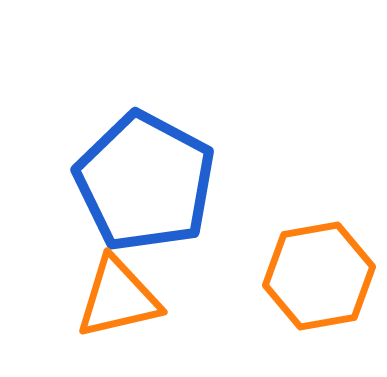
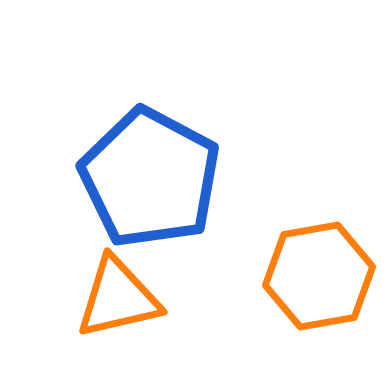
blue pentagon: moved 5 px right, 4 px up
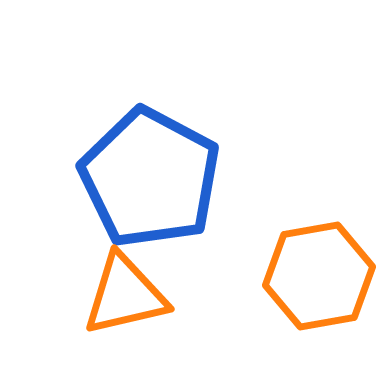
orange triangle: moved 7 px right, 3 px up
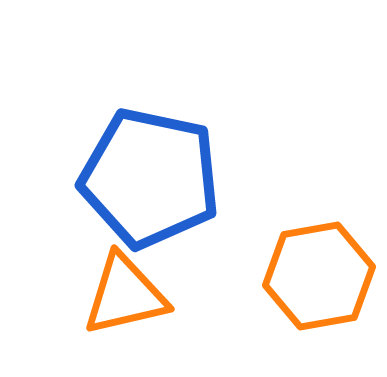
blue pentagon: rotated 16 degrees counterclockwise
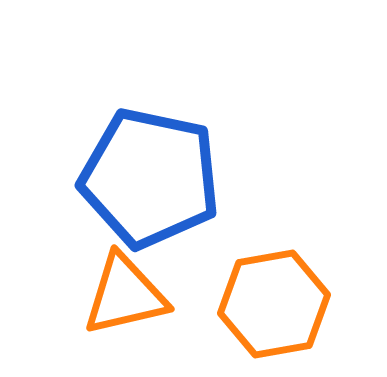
orange hexagon: moved 45 px left, 28 px down
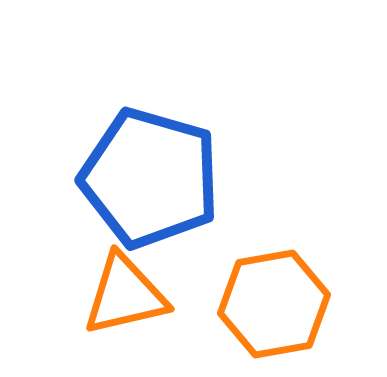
blue pentagon: rotated 4 degrees clockwise
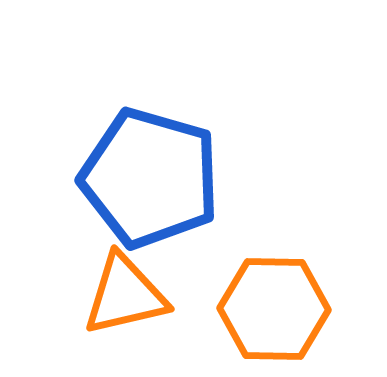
orange hexagon: moved 5 px down; rotated 11 degrees clockwise
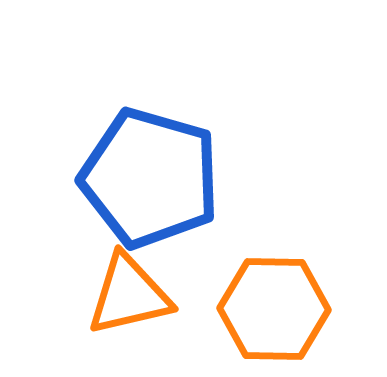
orange triangle: moved 4 px right
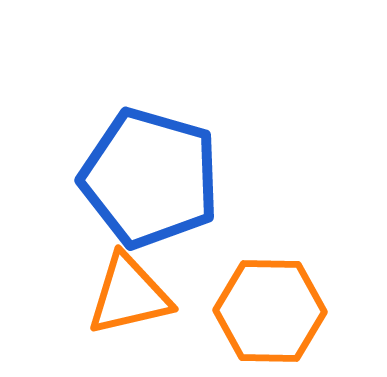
orange hexagon: moved 4 px left, 2 px down
